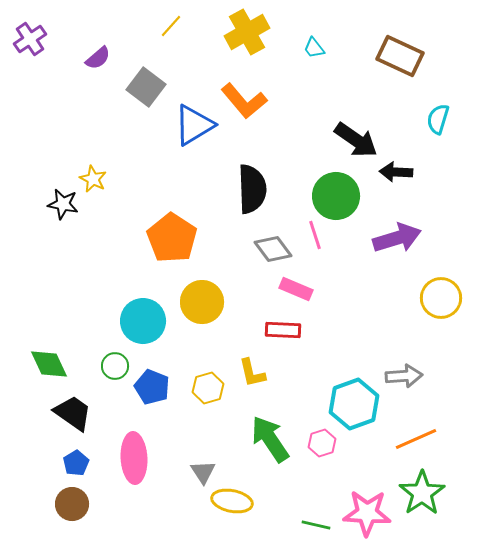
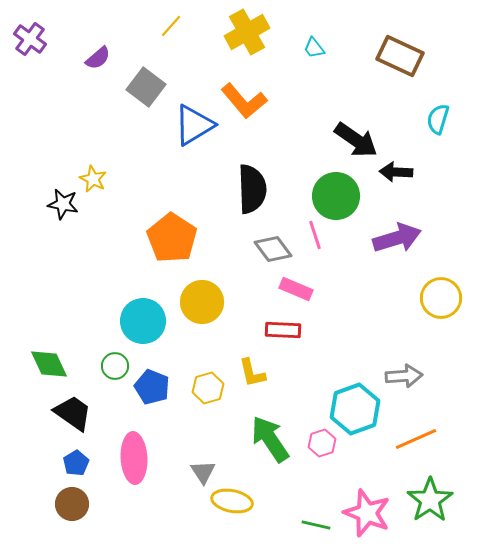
purple cross at (30, 39): rotated 20 degrees counterclockwise
cyan hexagon at (354, 404): moved 1 px right, 5 px down
green star at (422, 493): moved 8 px right, 7 px down
pink star at (367, 513): rotated 18 degrees clockwise
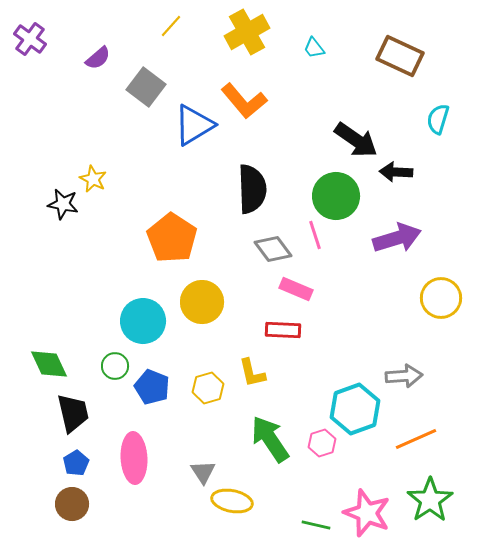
black trapezoid at (73, 413): rotated 42 degrees clockwise
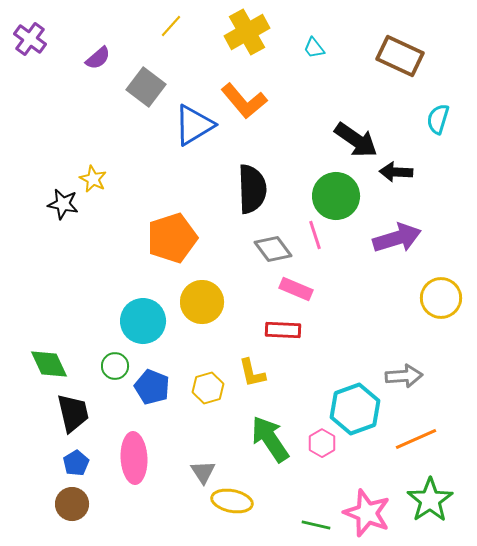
orange pentagon at (172, 238): rotated 21 degrees clockwise
pink hexagon at (322, 443): rotated 12 degrees counterclockwise
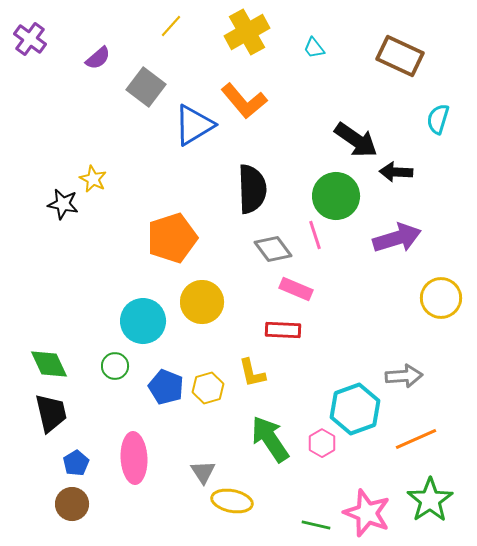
blue pentagon at (152, 387): moved 14 px right
black trapezoid at (73, 413): moved 22 px left
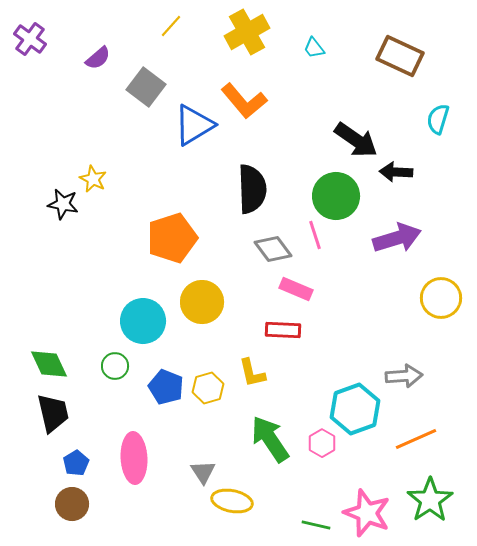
black trapezoid at (51, 413): moved 2 px right
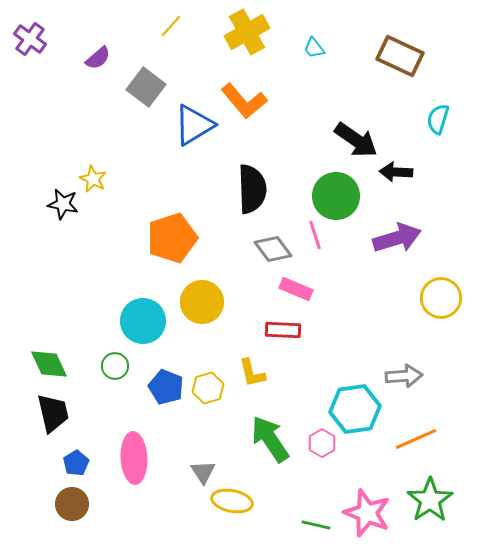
cyan hexagon at (355, 409): rotated 12 degrees clockwise
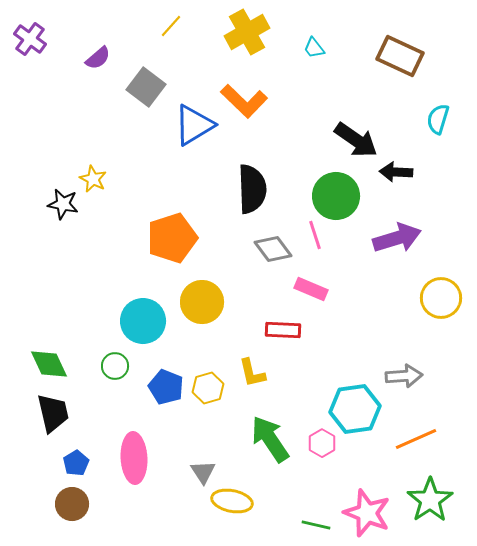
orange L-shape at (244, 101): rotated 6 degrees counterclockwise
pink rectangle at (296, 289): moved 15 px right
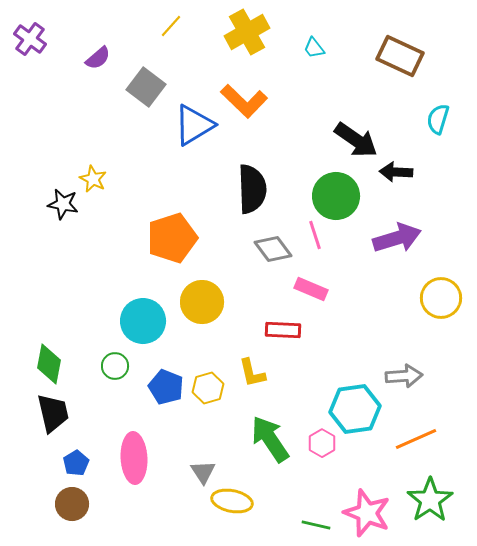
green diamond at (49, 364): rotated 36 degrees clockwise
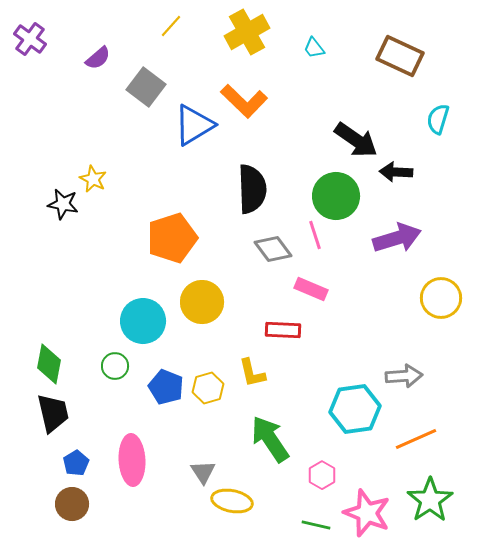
pink hexagon at (322, 443): moved 32 px down
pink ellipse at (134, 458): moved 2 px left, 2 px down
